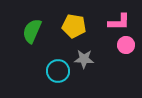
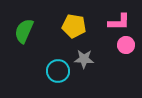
green semicircle: moved 8 px left
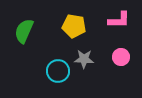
pink L-shape: moved 2 px up
pink circle: moved 5 px left, 12 px down
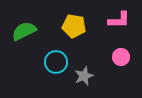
green semicircle: rotated 40 degrees clockwise
gray star: moved 17 px down; rotated 24 degrees counterclockwise
cyan circle: moved 2 px left, 9 px up
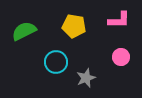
gray star: moved 2 px right, 2 px down
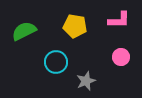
yellow pentagon: moved 1 px right
gray star: moved 3 px down
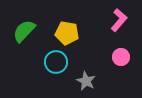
pink L-shape: rotated 50 degrees counterclockwise
yellow pentagon: moved 8 px left, 7 px down
green semicircle: rotated 20 degrees counterclockwise
gray star: rotated 24 degrees counterclockwise
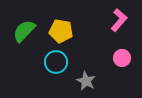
yellow pentagon: moved 6 px left, 2 px up
pink circle: moved 1 px right, 1 px down
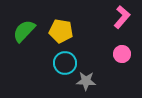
pink L-shape: moved 3 px right, 3 px up
pink circle: moved 4 px up
cyan circle: moved 9 px right, 1 px down
gray star: rotated 24 degrees counterclockwise
